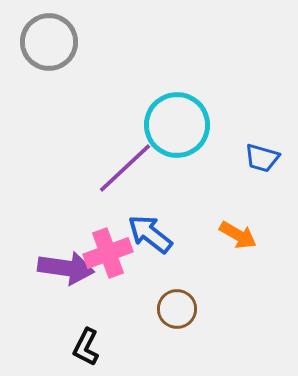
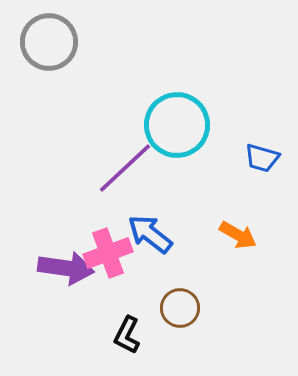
brown circle: moved 3 px right, 1 px up
black L-shape: moved 41 px right, 12 px up
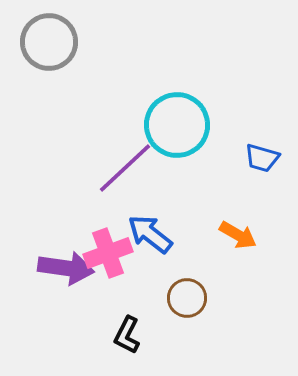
brown circle: moved 7 px right, 10 px up
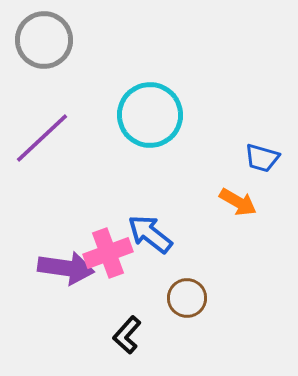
gray circle: moved 5 px left, 2 px up
cyan circle: moved 27 px left, 10 px up
purple line: moved 83 px left, 30 px up
orange arrow: moved 33 px up
black L-shape: rotated 15 degrees clockwise
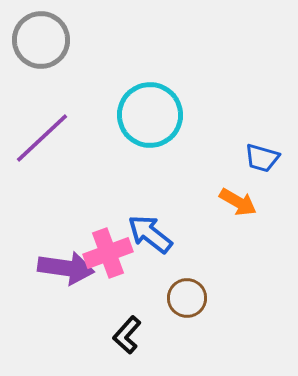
gray circle: moved 3 px left
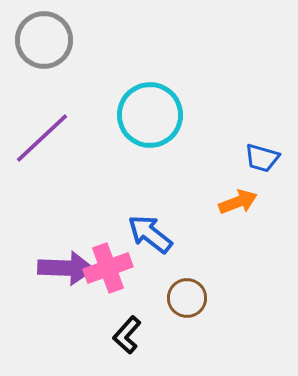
gray circle: moved 3 px right
orange arrow: rotated 51 degrees counterclockwise
pink cross: moved 15 px down
purple arrow: rotated 6 degrees counterclockwise
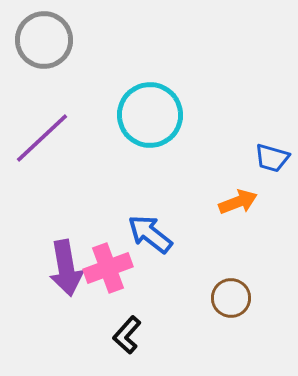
blue trapezoid: moved 10 px right
purple arrow: rotated 78 degrees clockwise
brown circle: moved 44 px right
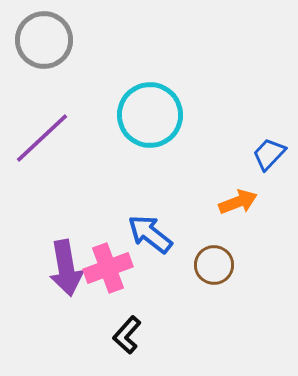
blue trapezoid: moved 3 px left, 4 px up; rotated 117 degrees clockwise
brown circle: moved 17 px left, 33 px up
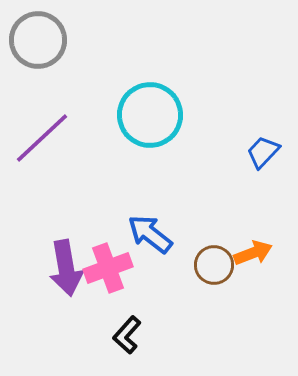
gray circle: moved 6 px left
blue trapezoid: moved 6 px left, 2 px up
orange arrow: moved 15 px right, 51 px down
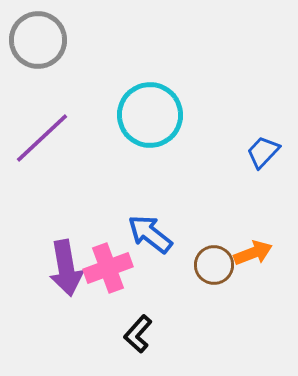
black L-shape: moved 11 px right, 1 px up
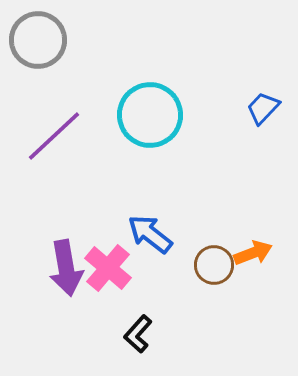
purple line: moved 12 px right, 2 px up
blue trapezoid: moved 44 px up
pink cross: rotated 30 degrees counterclockwise
